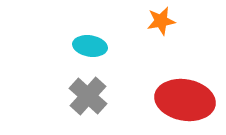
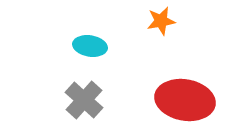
gray cross: moved 4 px left, 4 px down
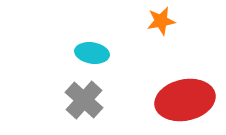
cyan ellipse: moved 2 px right, 7 px down
red ellipse: rotated 22 degrees counterclockwise
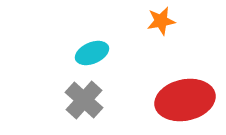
cyan ellipse: rotated 32 degrees counterclockwise
